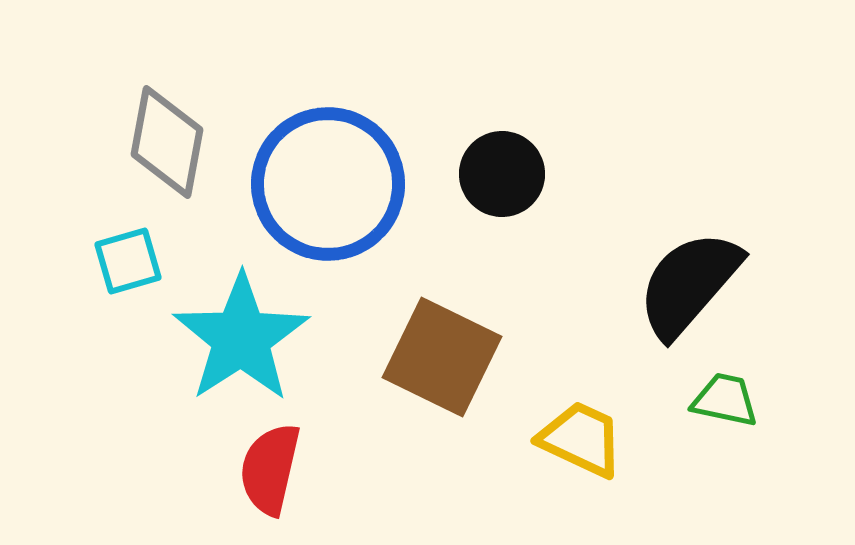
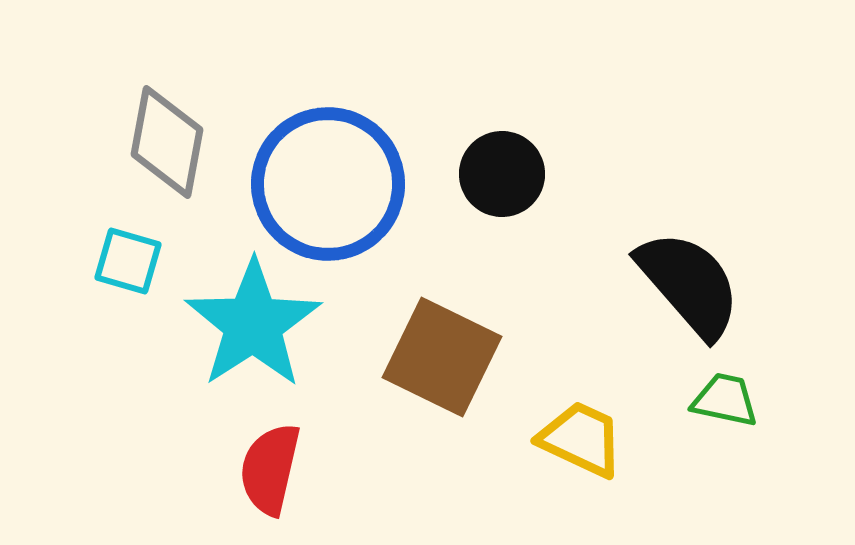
cyan square: rotated 32 degrees clockwise
black semicircle: rotated 98 degrees clockwise
cyan star: moved 12 px right, 14 px up
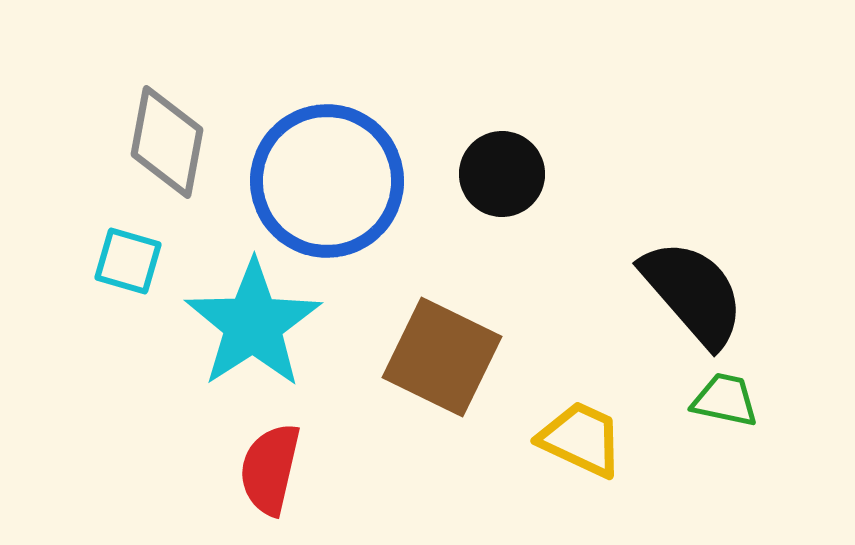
blue circle: moved 1 px left, 3 px up
black semicircle: moved 4 px right, 9 px down
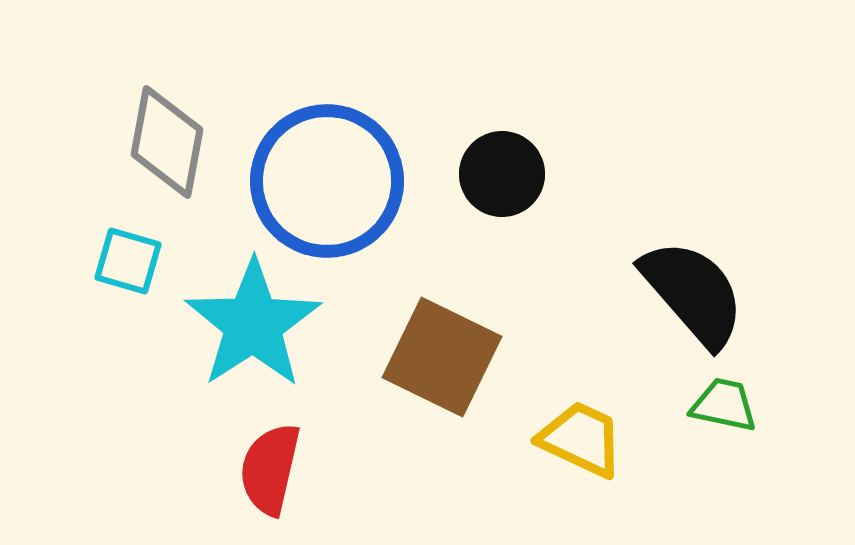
green trapezoid: moved 1 px left, 5 px down
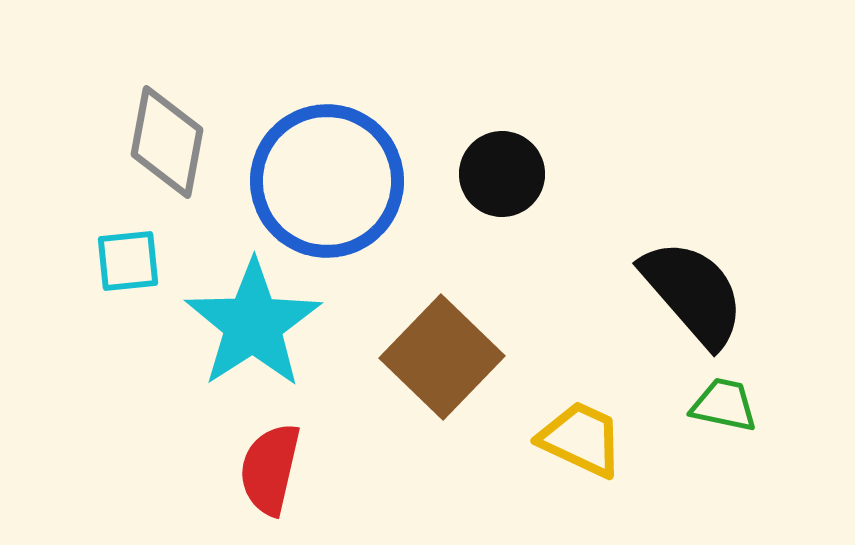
cyan square: rotated 22 degrees counterclockwise
brown square: rotated 18 degrees clockwise
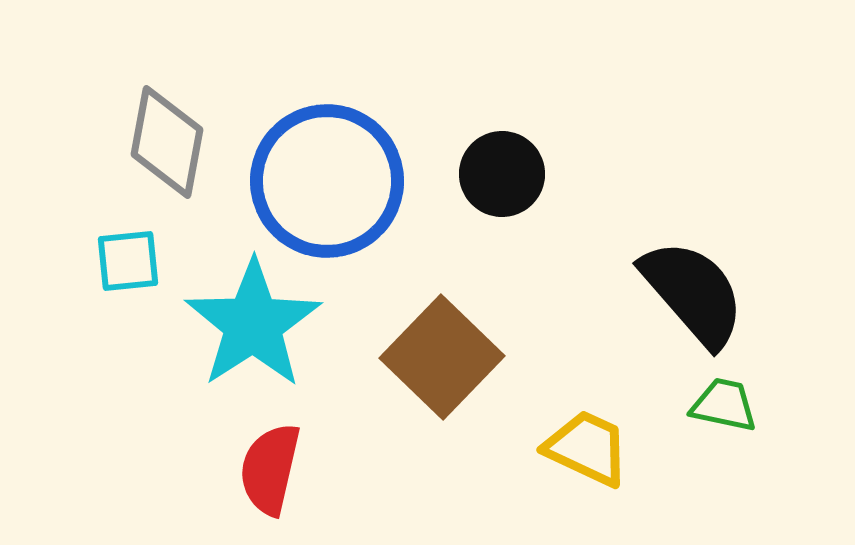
yellow trapezoid: moved 6 px right, 9 px down
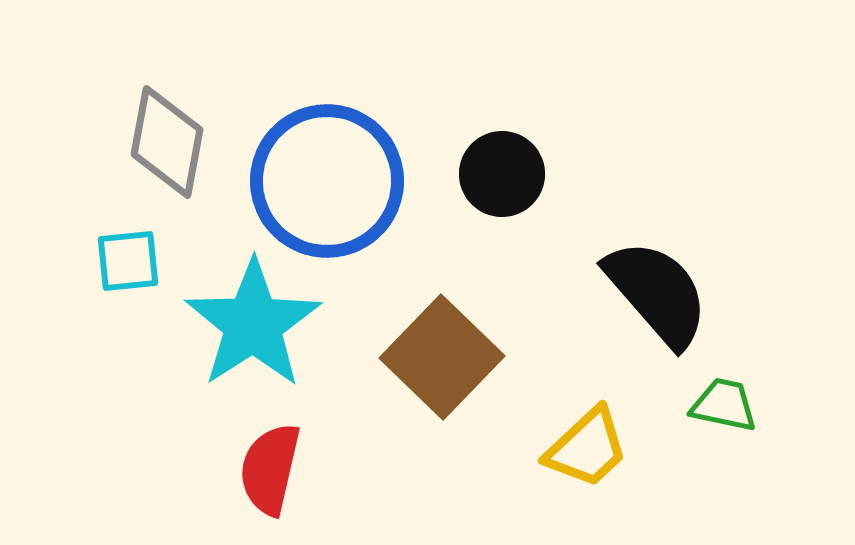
black semicircle: moved 36 px left
yellow trapezoid: rotated 112 degrees clockwise
